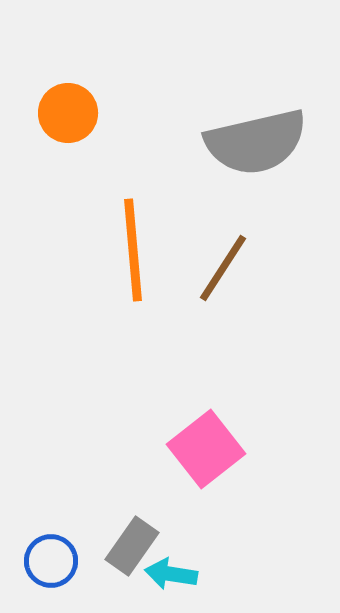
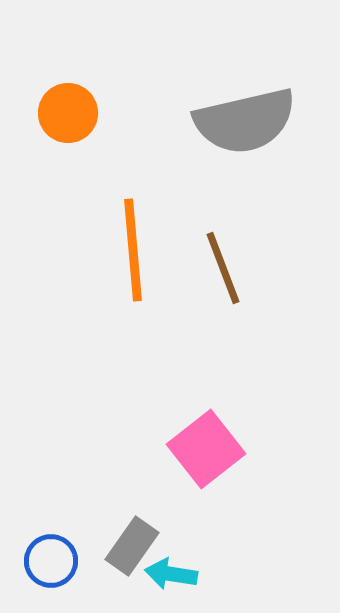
gray semicircle: moved 11 px left, 21 px up
brown line: rotated 54 degrees counterclockwise
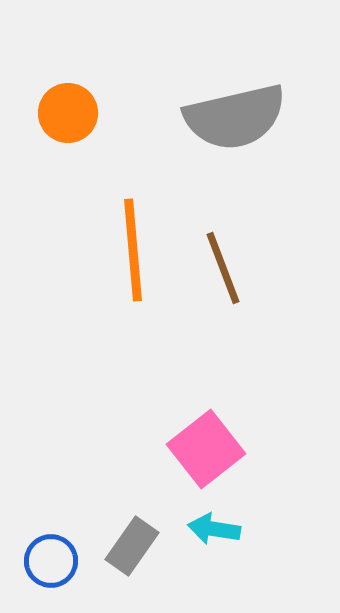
gray semicircle: moved 10 px left, 4 px up
cyan arrow: moved 43 px right, 45 px up
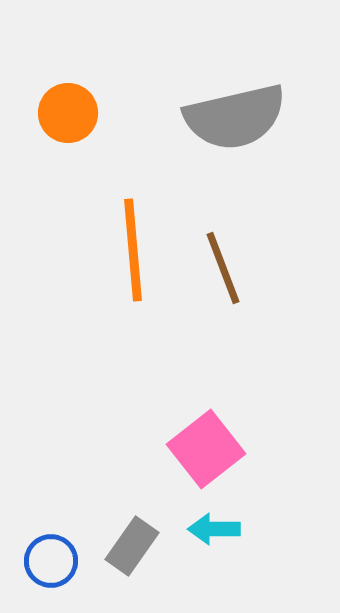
cyan arrow: rotated 9 degrees counterclockwise
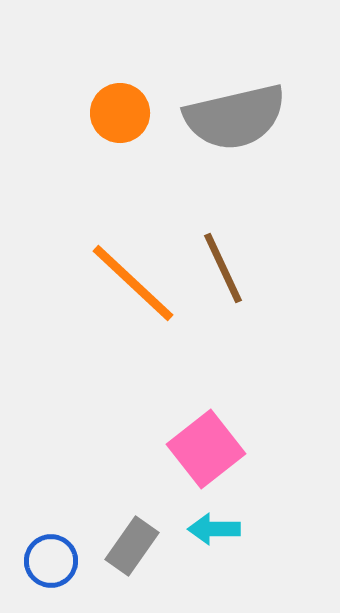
orange circle: moved 52 px right
orange line: moved 33 px down; rotated 42 degrees counterclockwise
brown line: rotated 4 degrees counterclockwise
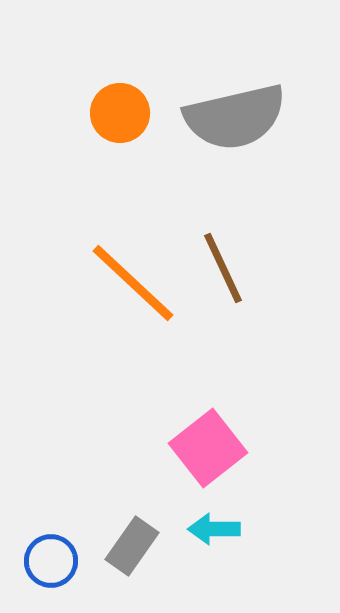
pink square: moved 2 px right, 1 px up
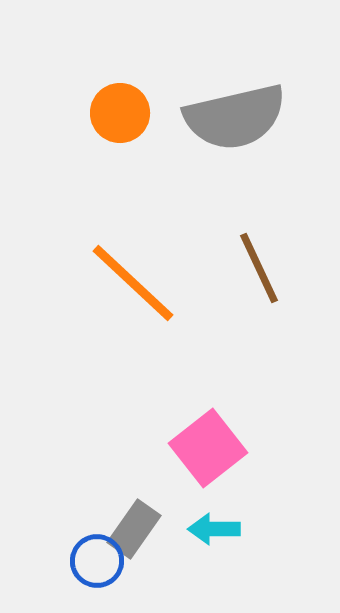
brown line: moved 36 px right
gray rectangle: moved 2 px right, 17 px up
blue circle: moved 46 px right
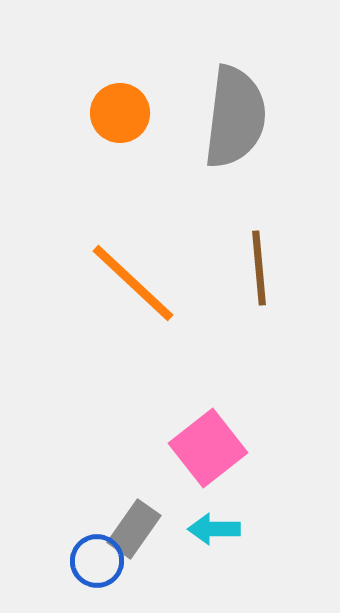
gray semicircle: rotated 70 degrees counterclockwise
brown line: rotated 20 degrees clockwise
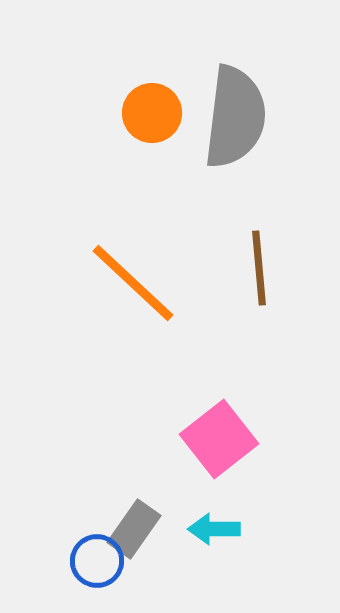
orange circle: moved 32 px right
pink square: moved 11 px right, 9 px up
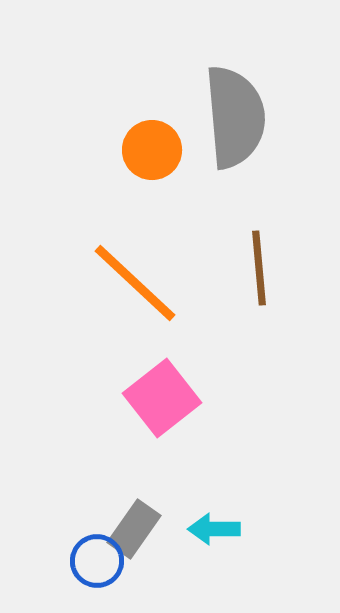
orange circle: moved 37 px down
gray semicircle: rotated 12 degrees counterclockwise
orange line: moved 2 px right
pink square: moved 57 px left, 41 px up
